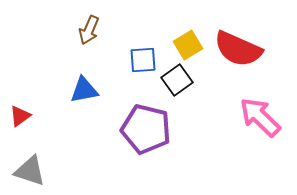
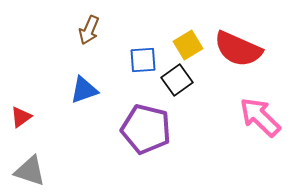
blue triangle: rotated 8 degrees counterclockwise
red triangle: moved 1 px right, 1 px down
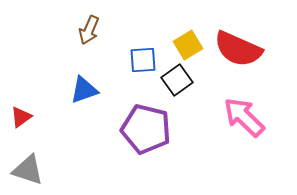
pink arrow: moved 16 px left
gray triangle: moved 2 px left, 1 px up
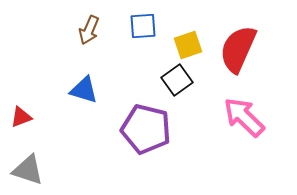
yellow square: rotated 12 degrees clockwise
red semicircle: rotated 90 degrees clockwise
blue square: moved 34 px up
blue triangle: rotated 36 degrees clockwise
red triangle: rotated 15 degrees clockwise
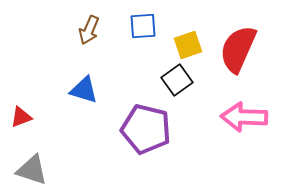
pink arrow: rotated 42 degrees counterclockwise
gray triangle: moved 4 px right
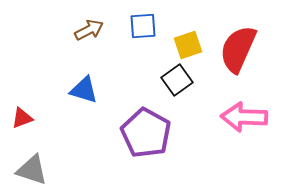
brown arrow: rotated 140 degrees counterclockwise
red triangle: moved 1 px right, 1 px down
purple pentagon: moved 4 px down; rotated 15 degrees clockwise
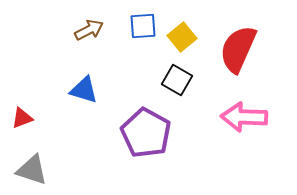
yellow square: moved 6 px left, 8 px up; rotated 20 degrees counterclockwise
black square: rotated 24 degrees counterclockwise
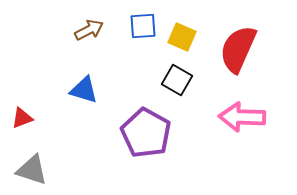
yellow square: rotated 28 degrees counterclockwise
pink arrow: moved 2 px left
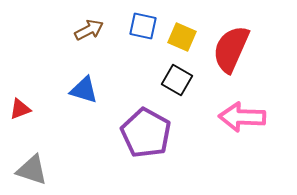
blue square: rotated 16 degrees clockwise
red semicircle: moved 7 px left
red triangle: moved 2 px left, 9 px up
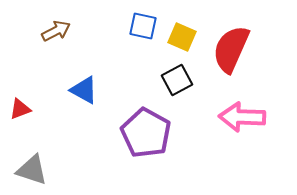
brown arrow: moved 33 px left, 1 px down
black square: rotated 32 degrees clockwise
blue triangle: rotated 12 degrees clockwise
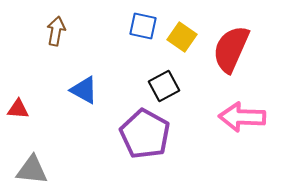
brown arrow: rotated 52 degrees counterclockwise
yellow square: rotated 12 degrees clockwise
black square: moved 13 px left, 6 px down
red triangle: moved 2 px left; rotated 25 degrees clockwise
purple pentagon: moved 1 px left, 1 px down
gray triangle: rotated 12 degrees counterclockwise
